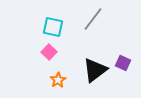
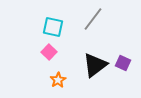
black triangle: moved 5 px up
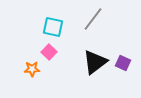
black triangle: moved 3 px up
orange star: moved 26 px left, 11 px up; rotated 28 degrees clockwise
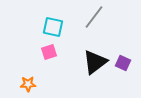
gray line: moved 1 px right, 2 px up
pink square: rotated 28 degrees clockwise
orange star: moved 4 px left, 15 px down
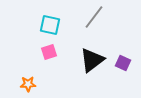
cyan square: moved 3 px left, 2 px up
black triangle: moved 3 px left, 2 px up
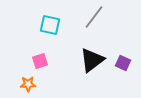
pink square: moved 9 px left, 9 px down
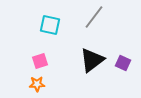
orange star: moved 9 px right
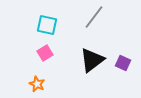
cyan square: moved 3 px left
pink square: moved 5 px right, 8 px up; rotated 14 degrees counterclockwise
orange star: rotated 28 degrees clockwise
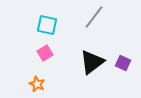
black triangle: moved 2 px down
